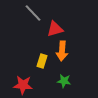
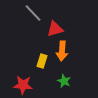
green star: rotated 16 degrees clockwise
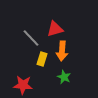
gray line: moved 2 px left, 25 px down
yellow rectangle: moved 2 px up
green star: moved 4 px up
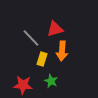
green star: moved 13 px left, 4 px down
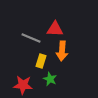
red triangle: rotated 18 degrees clockwise
gray line: rotated 24 degrees counterclockwise
yellow rectangle: moved 1 px left, 2 px down
green star: moved 1 px left, 2 px up
